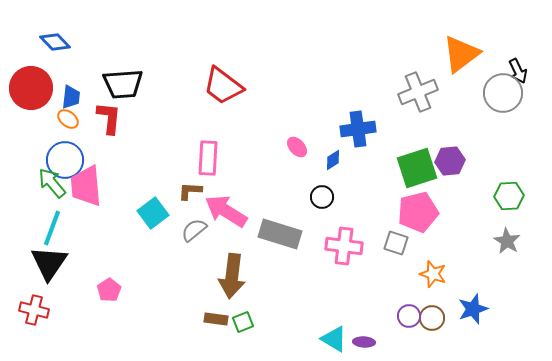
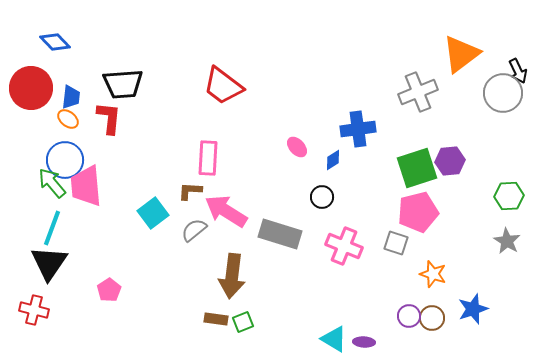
pink cross at (344, 246): rotated 15 degrees clockwise
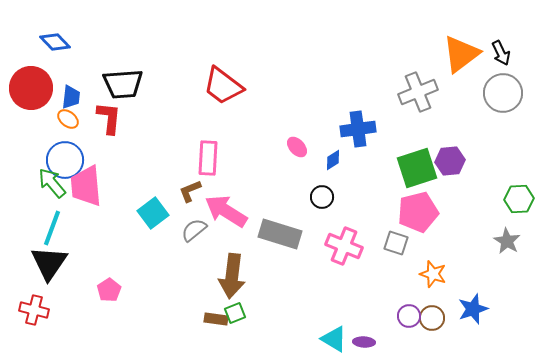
black arrow at (518, 71): moved 17 px left, 18 px up
brown L-shape at (190, 191): rotated 25 degrees counterclockwise
green hexagon at (509, 196): moved 10 px right, 3 px down
green square at (243, 322): moved 8 px left, 9 px up
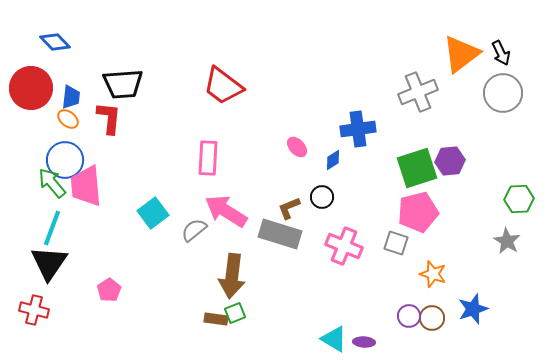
brown L-shape at (190, 191): moved 99 px right, 17 px down
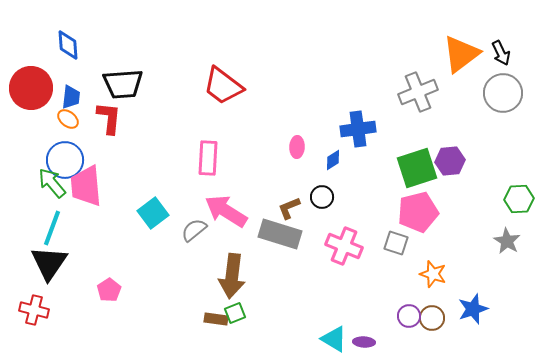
blue diamond at (55, 42): moved 13 px right, 3 px down; rotated 40 degrees clockwise
pink ellipse at (297, 147): rotated 45 degrees clockwise
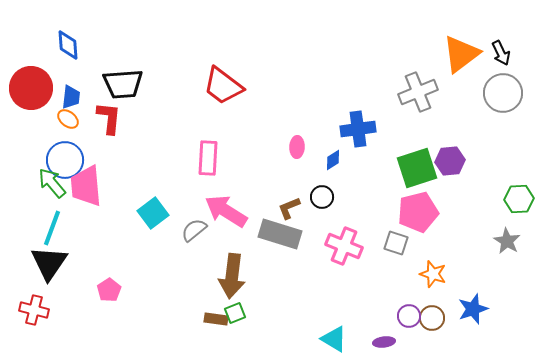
purple ellipse at (364, 342): moved 20 px right; rotated 10 degrees counterclockwise
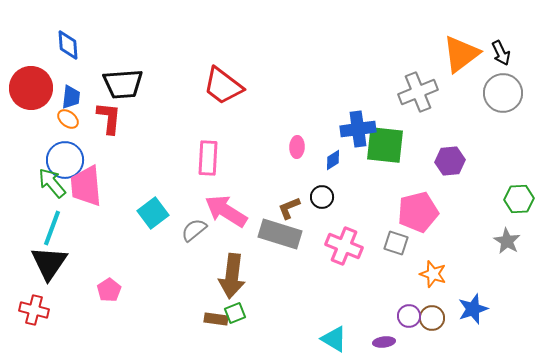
green square at (417, 168): moved 32 px left, 23 px up; rotated 24 degrees clockwise
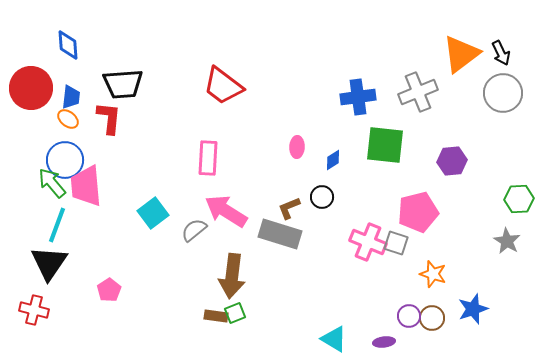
blue cross at (358, 129): moved 32 px up
purple hexagon at (450, 161): moved 2 px right
cyan line at (52, 228): moved 5 px right, 3 px up
pink cross at (344, 246): moved 24 px right, 4 px up
brown rectangle at (216, 319): moved 3 px up
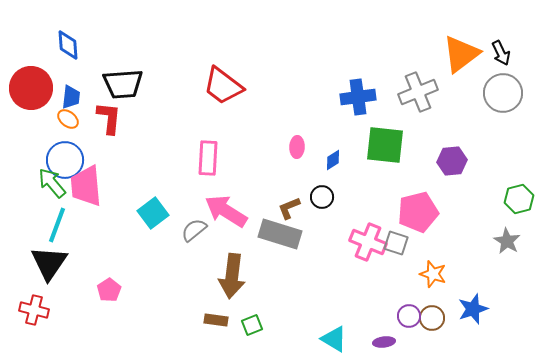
green hexagon at (519, 199): rotated 12 degrees counterclockwise
green square at (235, 313): moved 17 px right, 12 px down
brown rectangle at (216, 316): moved 4 px down
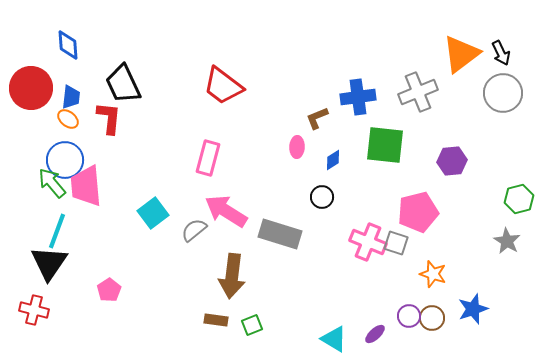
black trapezoid at (123, 84): rotated 69 degrees clockwise
pink rectangle at (208, 158): rotated 12 degrees clockwise
brown L-shape at (289, 208): moved 28 px right, 90 px up
cyan line at (57, 225): moved 6 px down
purple ellipse at (384, 342): moved 9 px left, 8 px up; rotated 35 degrees counterclockwise
